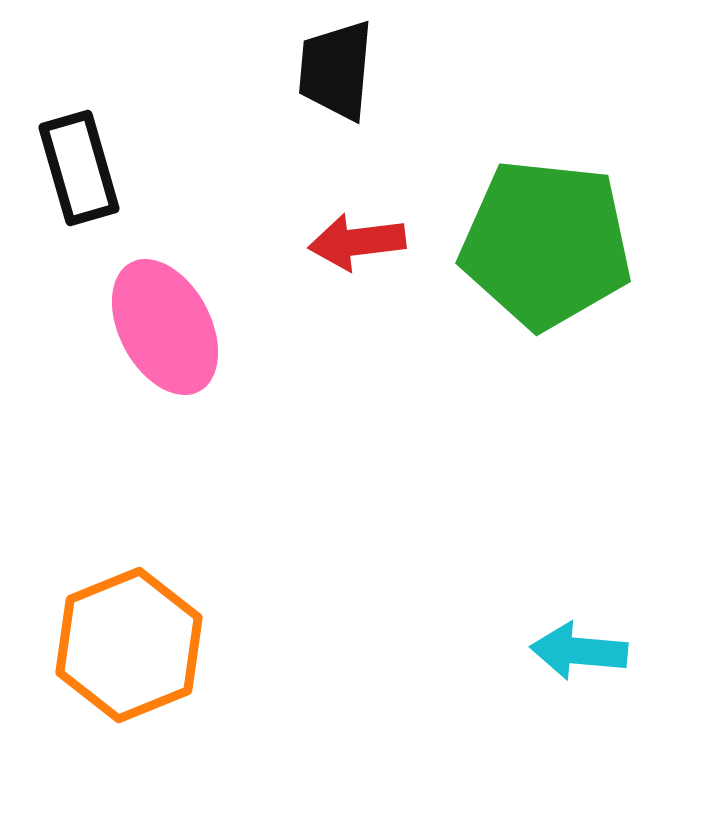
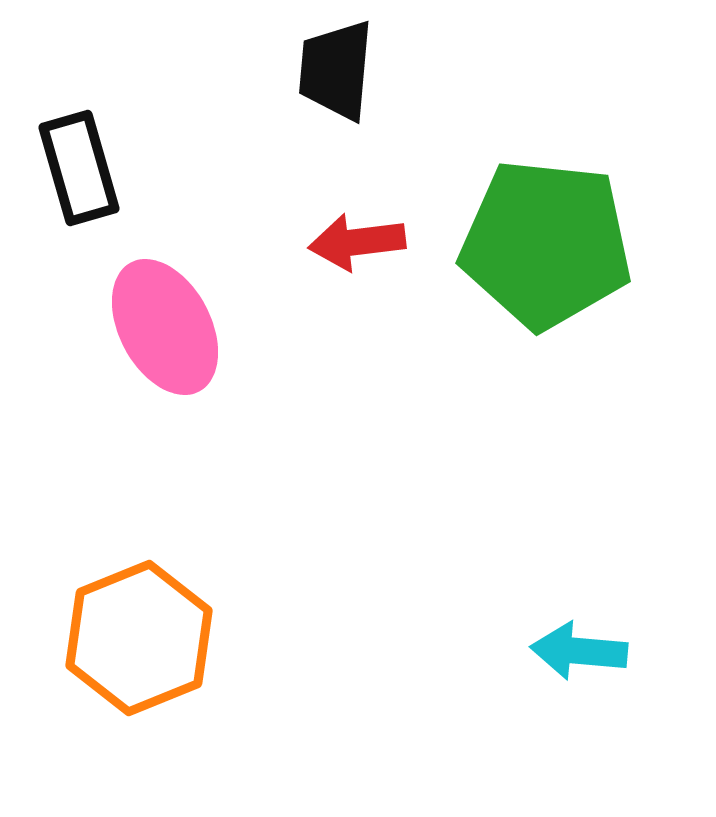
orange hexagon: moved 10 px right, 7 px up
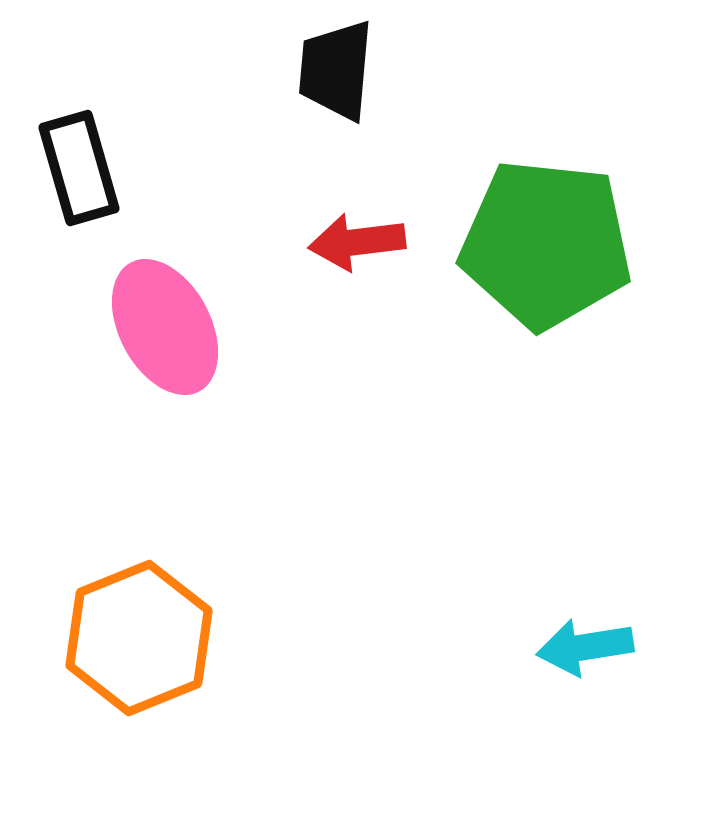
cyan arrow: moved 6 px right, 4 px up; rotated 14 degrees counterclockwise
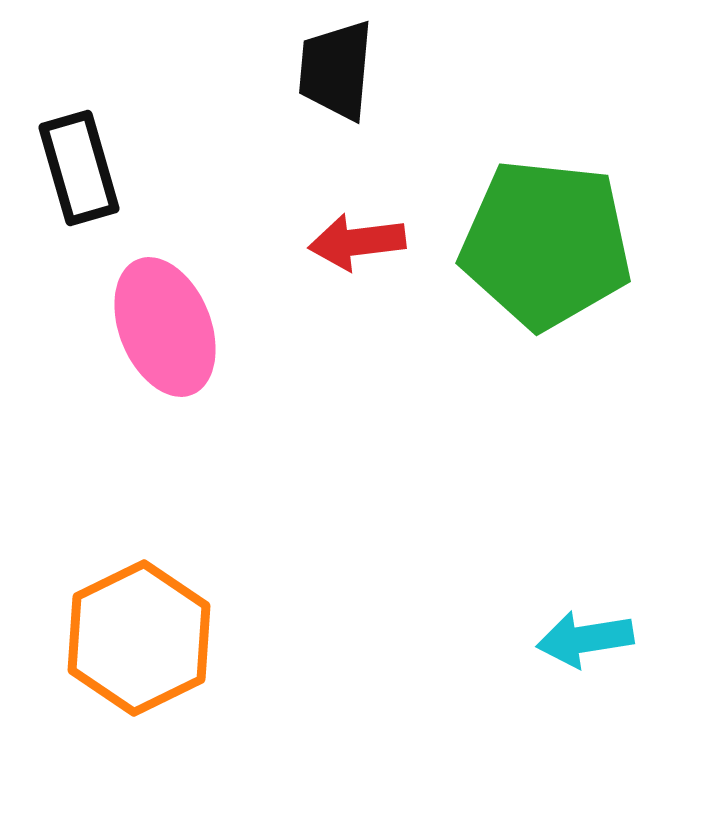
pink ellipse: rotated 6 degrees clockwise
orange hexagon: rotated 4 degrees counterclockwise
cyan arrow: moved 8 px up
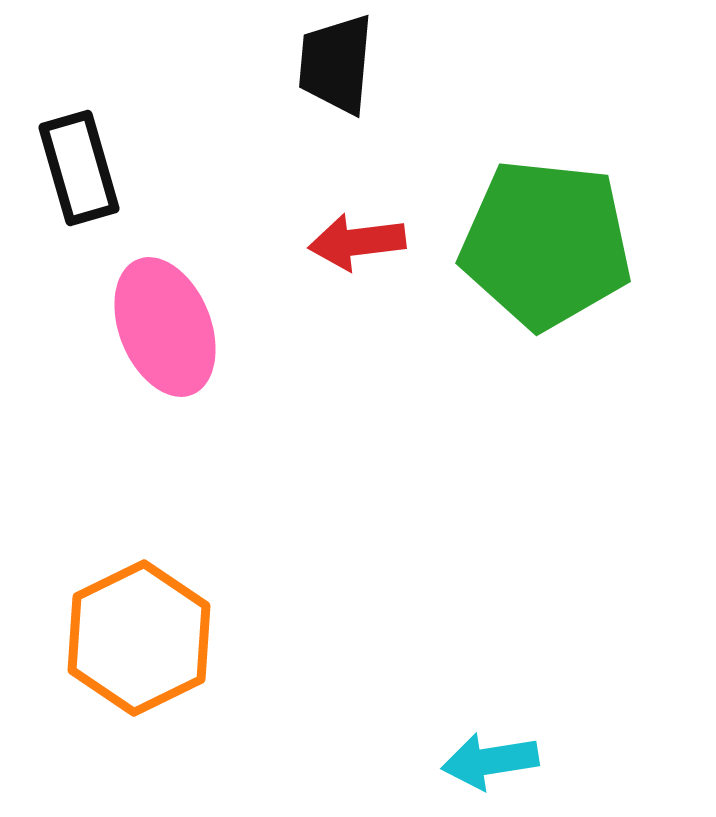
black trapezoid: moved 6 px up
cyan arrow: moved 95 px left, 122 px down
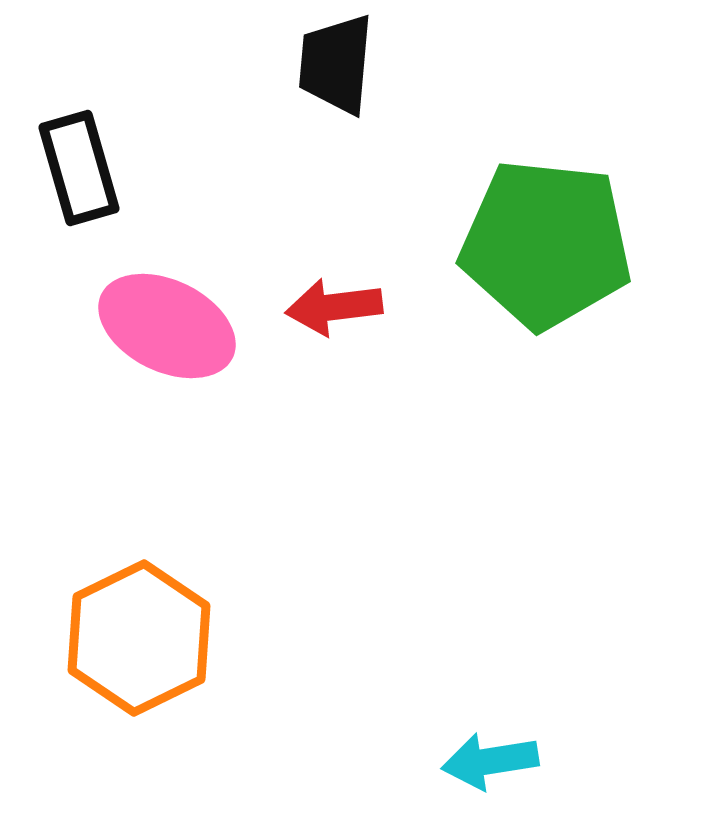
red arrow: moved 23 px left, 65 px down
pink ellipse: moved 2 px right, 1 px up; rotated 42 degrees counterclockwise
